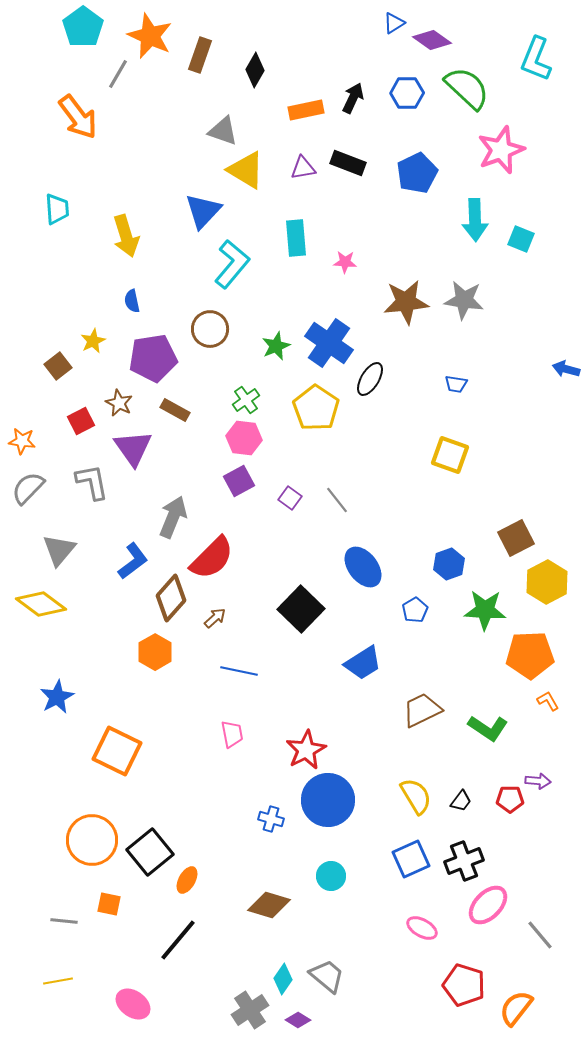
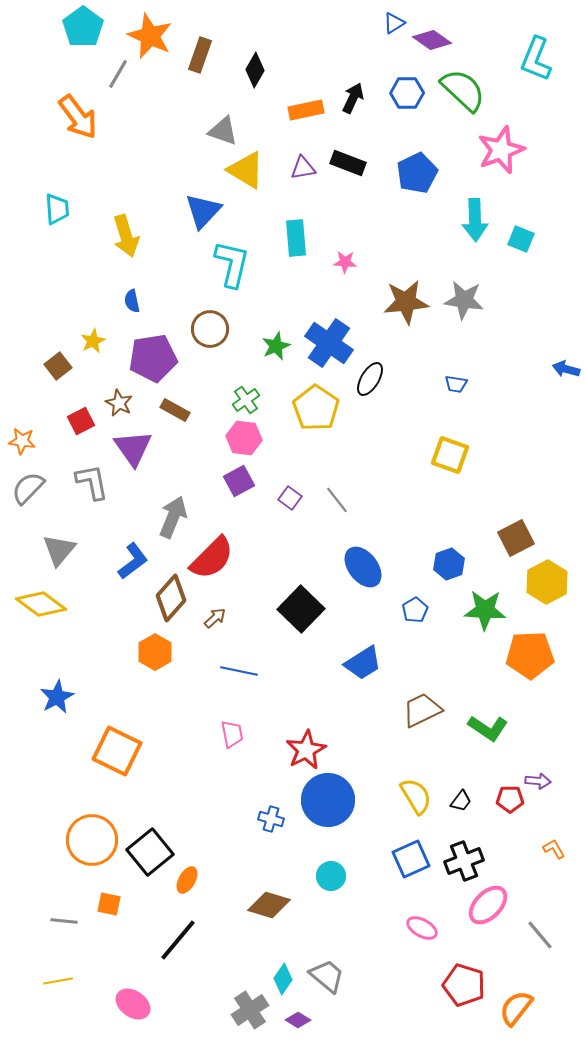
green semicircle at (467, 88): moved 4 px left, 2 px down
cyan L-shape at (232, 264): rotated 27 degrees counterclockwise
orange L-shape at (548, 701): moved 6 px right, 148 px down
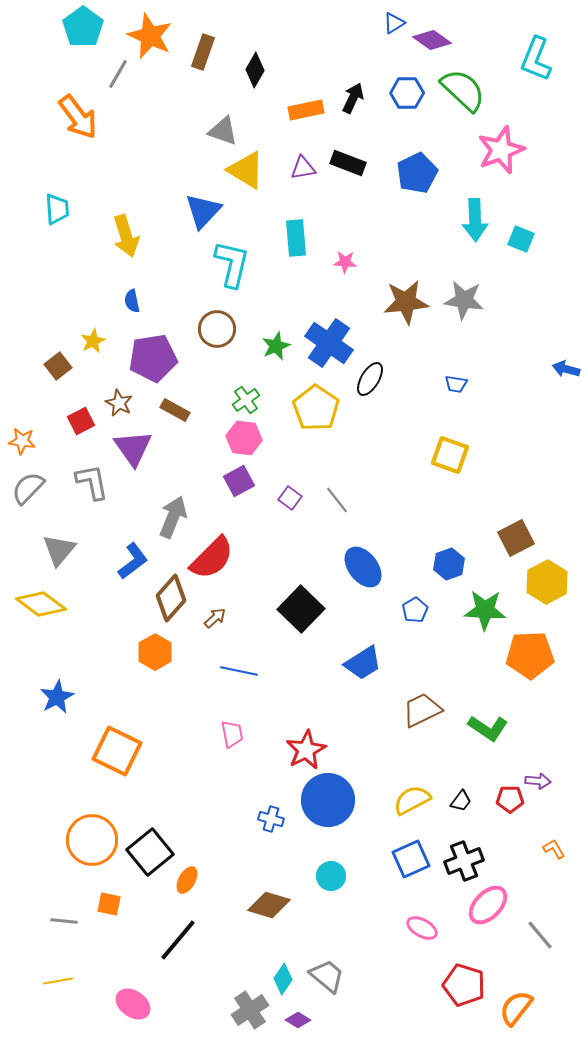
brown rectangle at (200, 55): moved 3 px right, 3 px up
brown circle at (210, 329): moved 7 px right
yellow semicircle at (416, 796): moved 4 px left, 4 px down; rotated 87 degrees counterclockwise
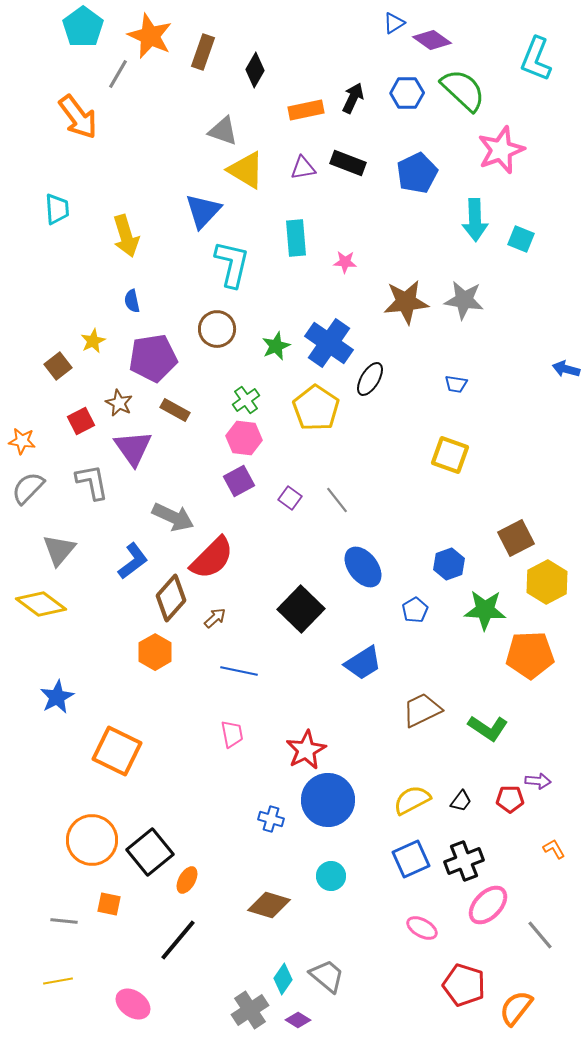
gray arrow at (173, 517): rotated 93 degrees clockwise
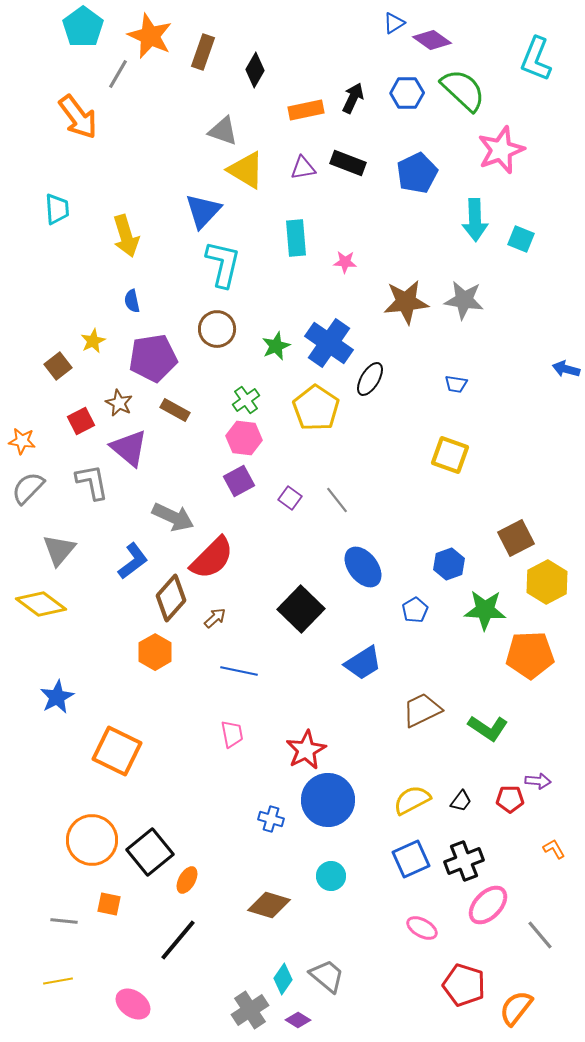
cyan L-shape at (232, 264): moved 9 px left
purple triangle at (133, 448): moved 4 px left; rotated 15 degrees counterclockwise
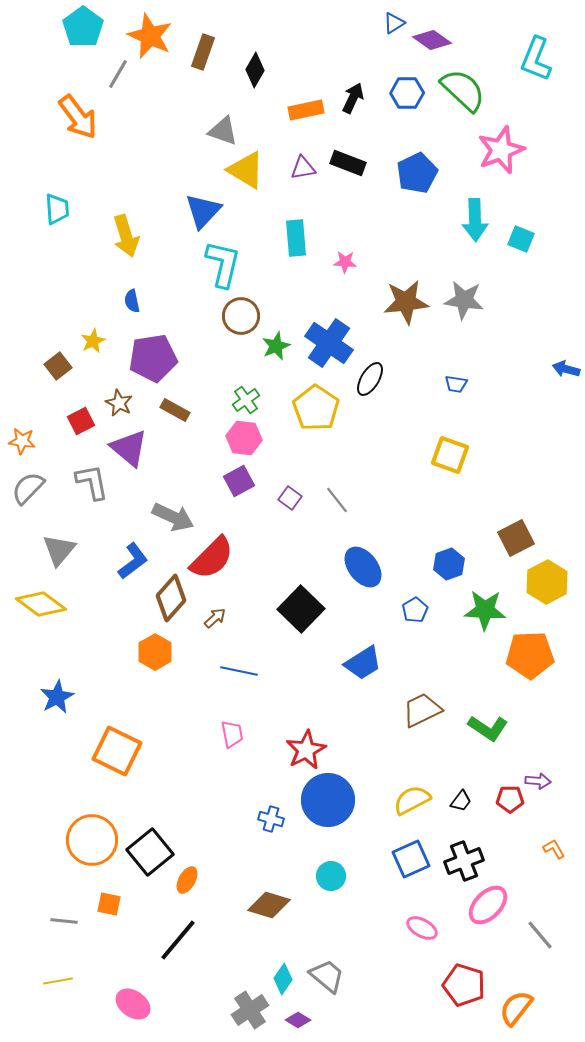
brown circle at (217, 329): moved 24 px right, 13 px up
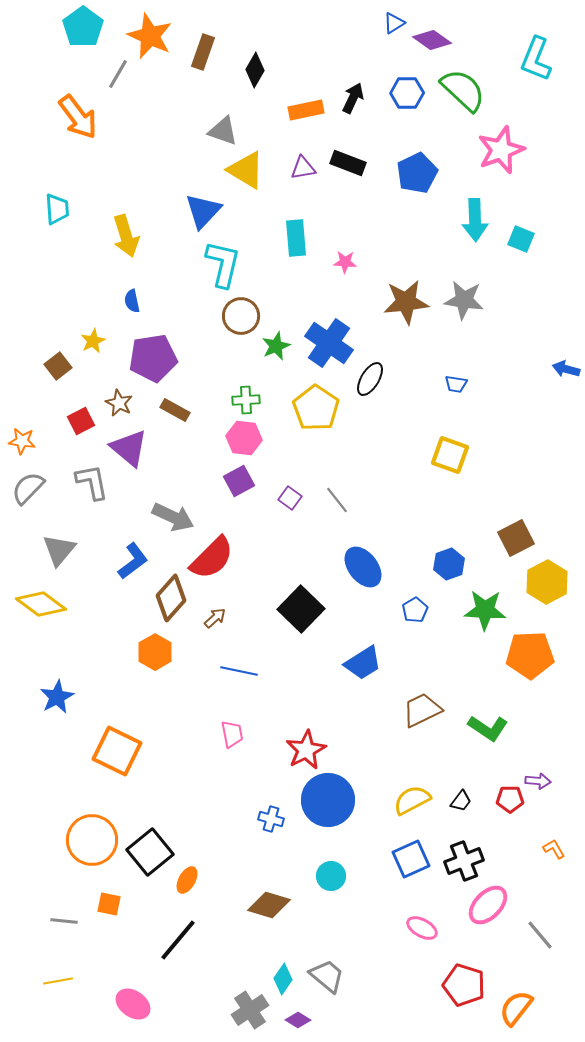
green cross at (246, 400): rotated 32 degrees clockwise
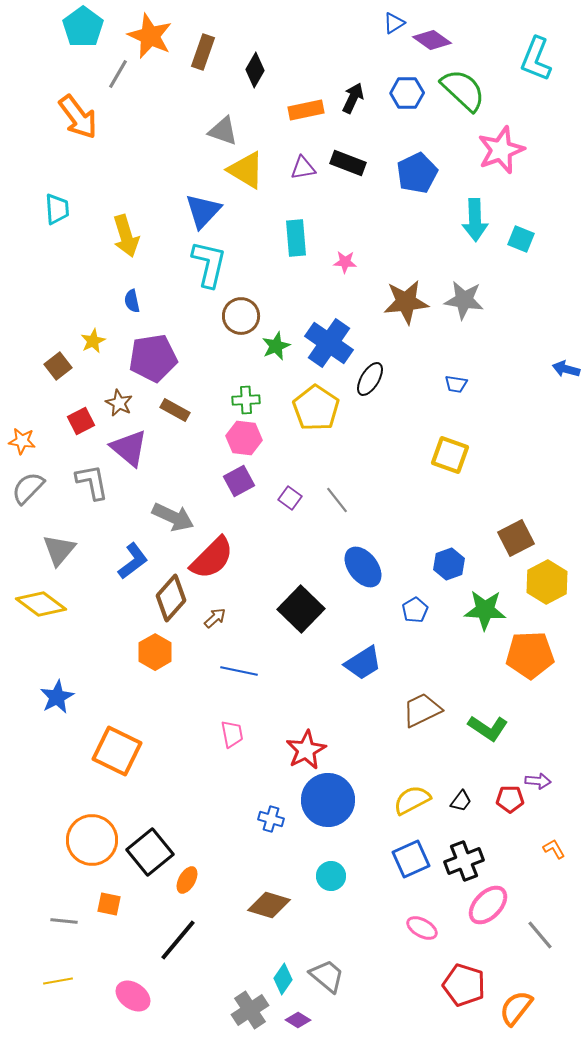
cyan L-shape at (223, 264): moved 14 px left
pink ellipse at (133, 1004): moved 8 px up
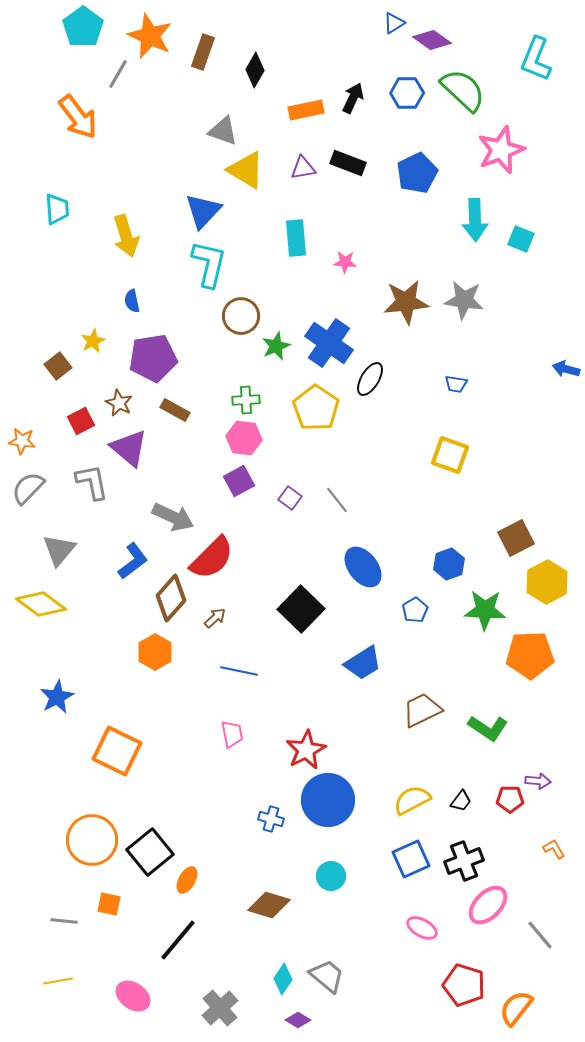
gray cross at (250, 1010): moved 30 px left, 2 px up; rotated 9 degrees counterclockwise
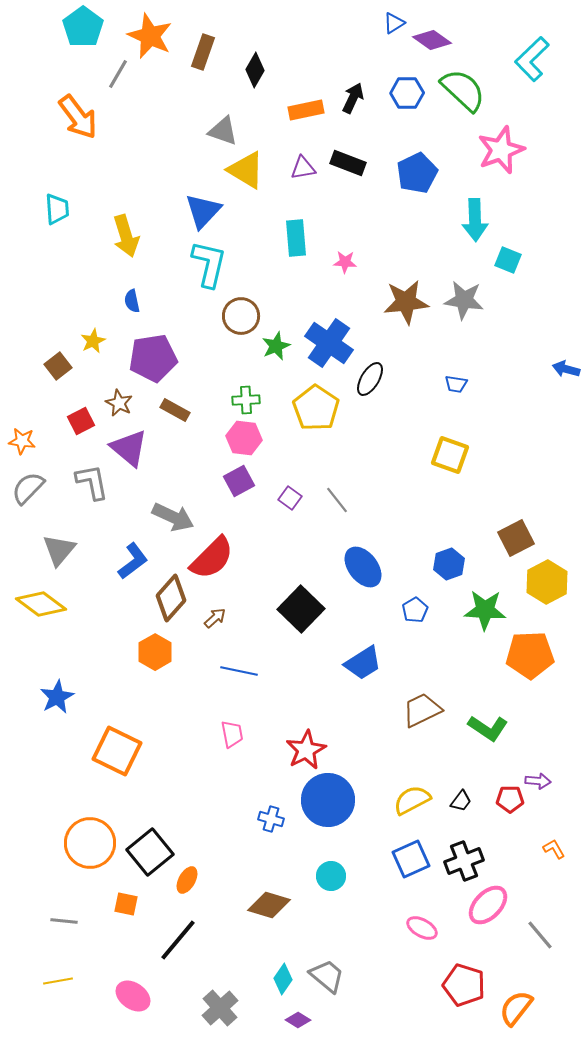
cyan L-shape at (536, 59): moved 4 px left; rotated 24 degrees clockwise
cyan square at (521, 239): moved 13 px left, 21 px down
orange circle at (92, 840): moved 2 px left, 3 px down
orange square at (109, 904): moved 17 px right
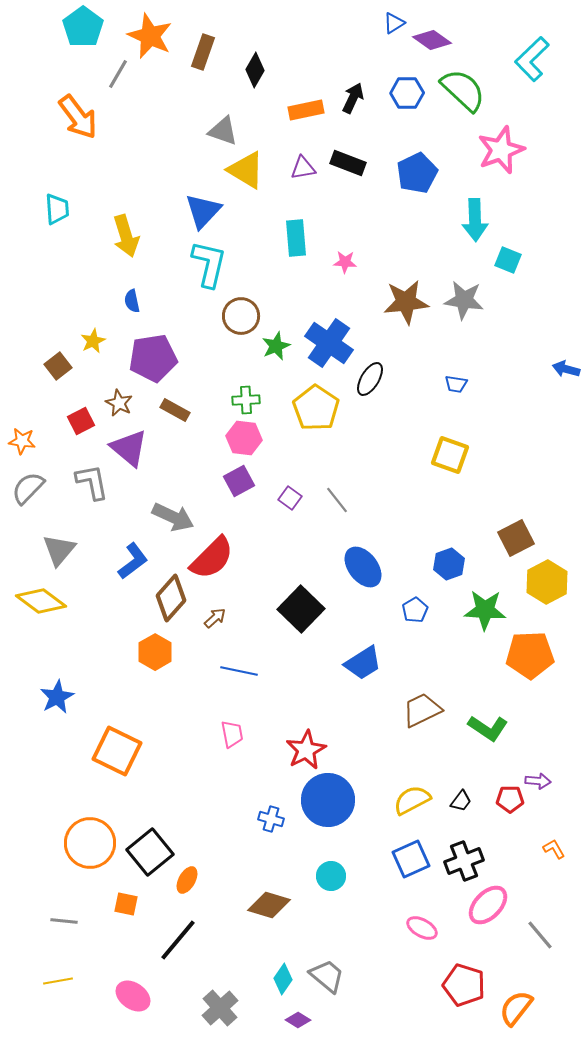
yellow diamond at (41, 604): moved 3 px up
